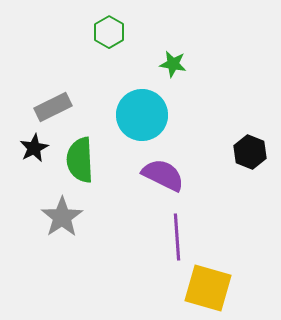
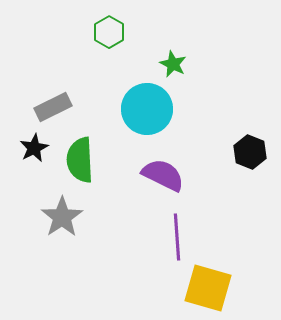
green star: rotated 16 degrees clockwise
cyan circle: moved 5 px right, 6 px up
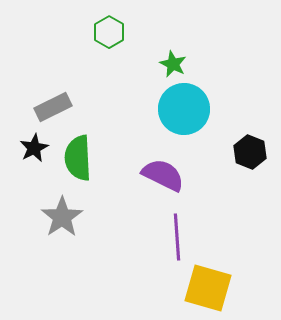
cyan circle: moved 37 px right
green semicircle: moved 2 px left, 2 px up
